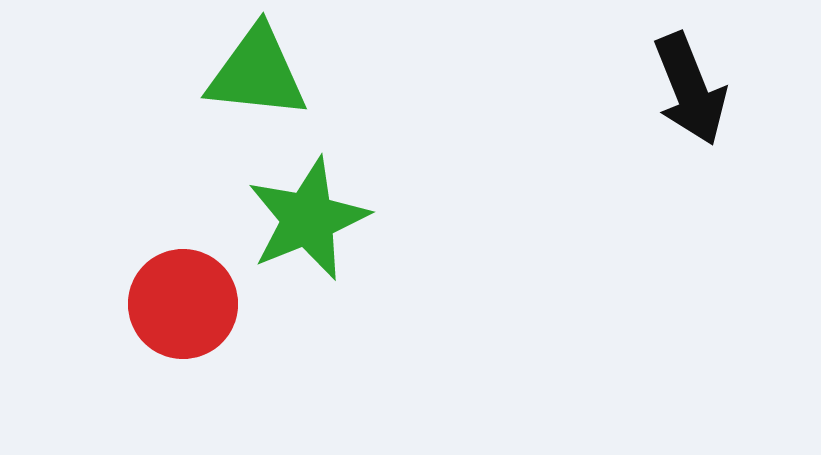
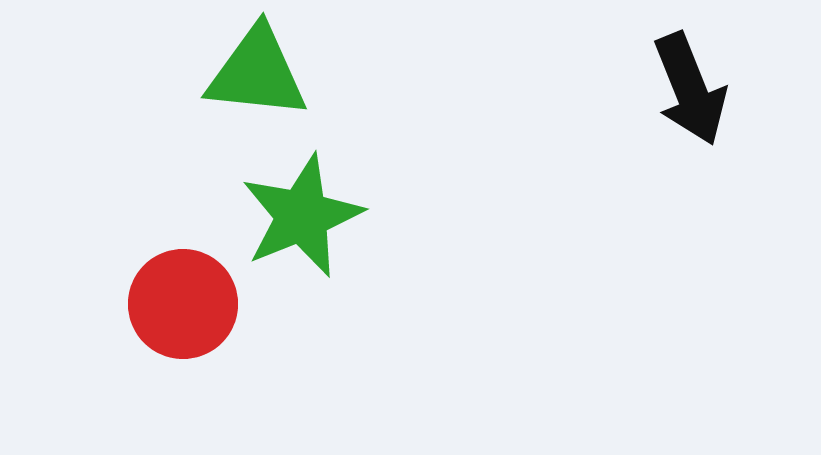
green star: moved 6 px left, 3 px up
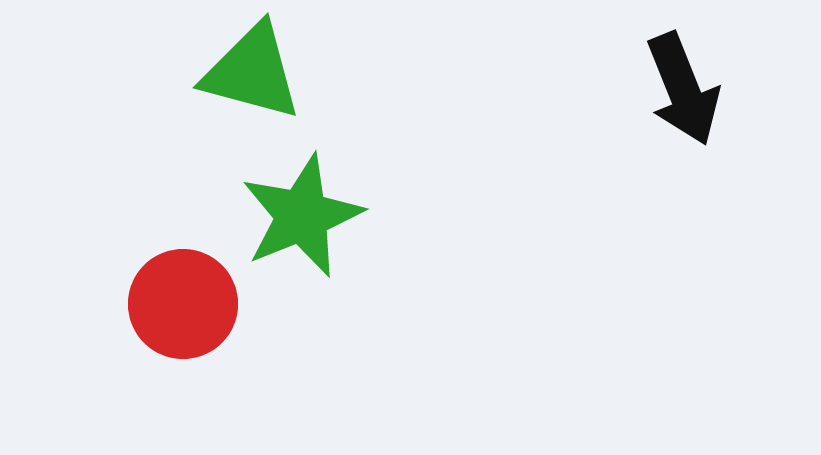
green triangle: moved 5 px left, 1 px up; rotated 9 degrees clockwise
black arrow: moved 7 px left
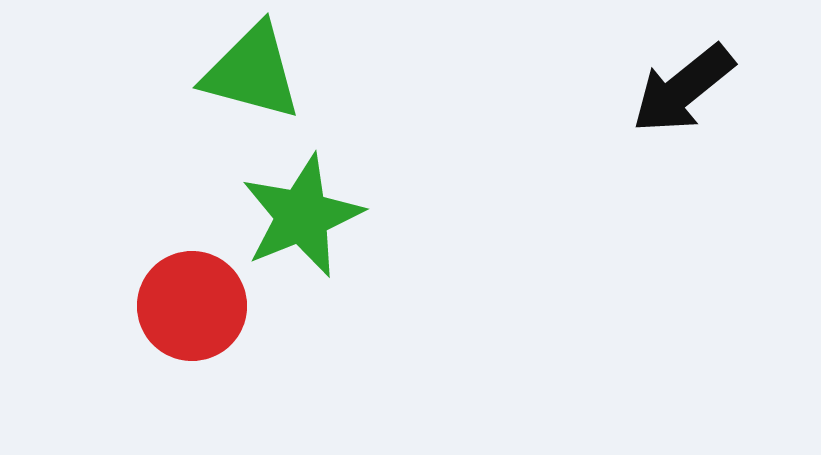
black arrow: rotated 73 degrees clockwise
red circle: moved 9 px right, 2 px down
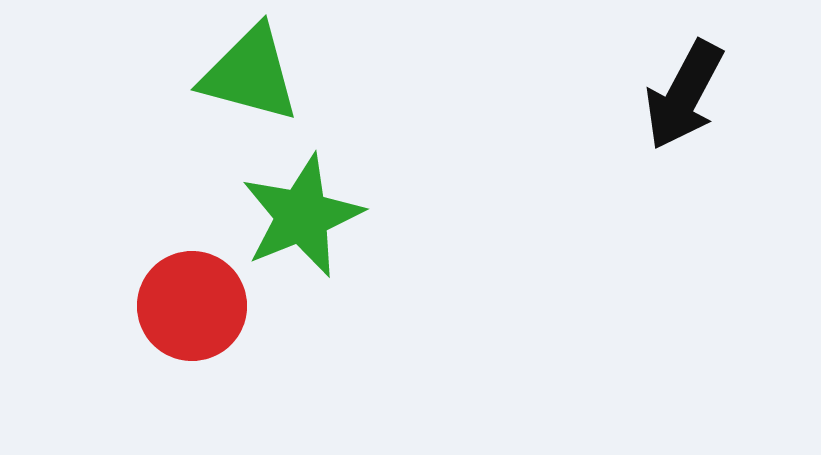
green triangle: moved 2 px left, 2 px down
black arrow: moved 1 px right, 6 px down; rotated 23 degrees counterclockwise
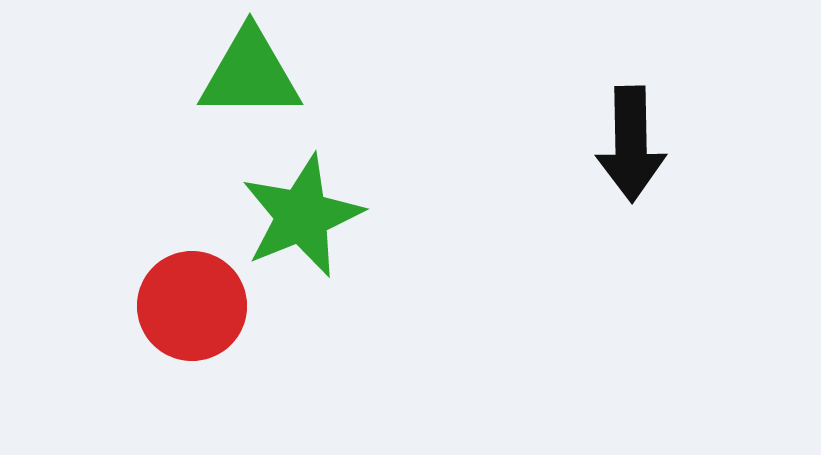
green triangle: rotated 15 degrees counterclockwise
black arrow: moved 53 px left, 49 px down; rotated 29 degrees counterclockwise
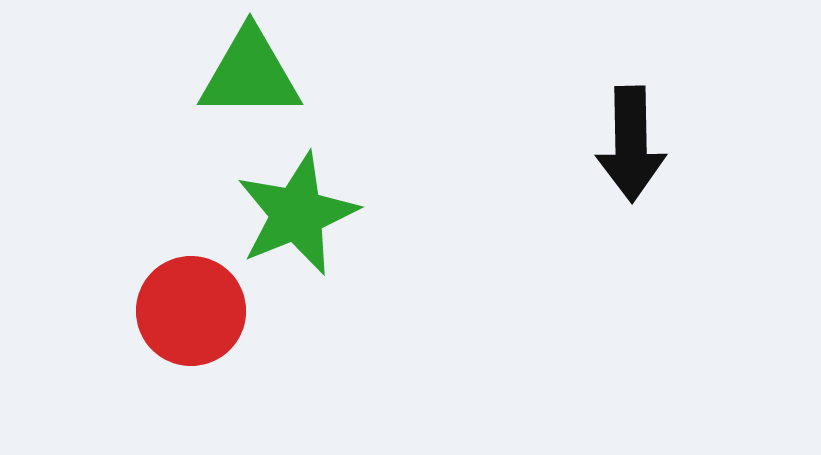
green star: moved 5 px left, 2 px up
red circle: moved 1 px left, 5 px down
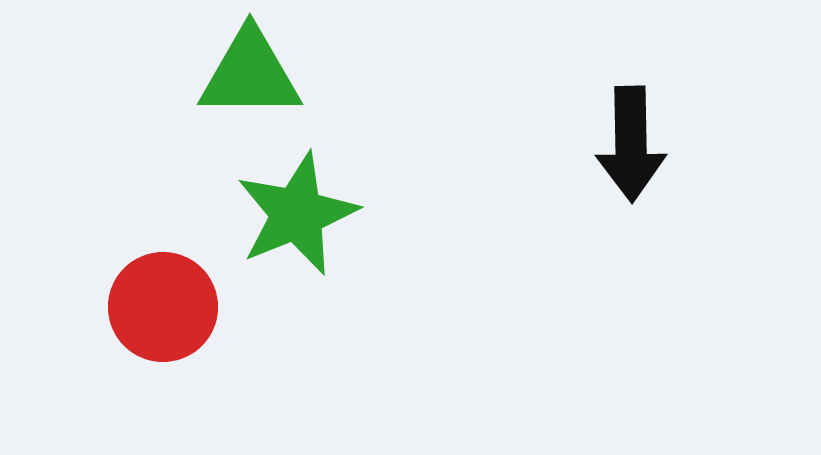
red circle: moved 28 px left, 4 px up
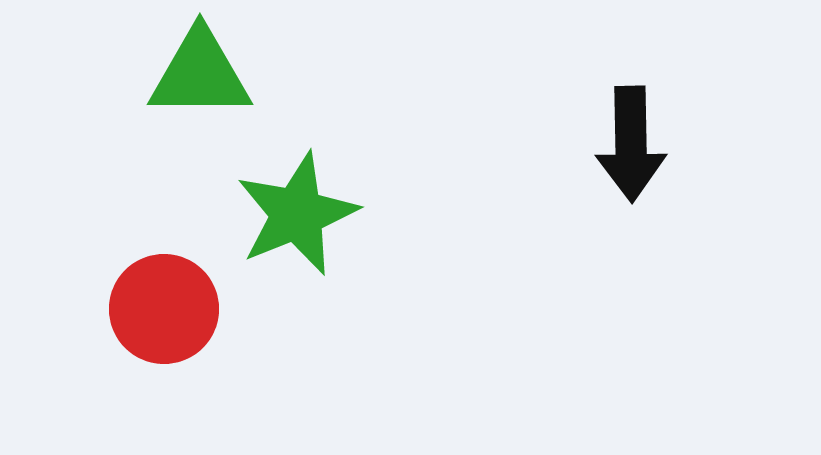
green triangle: moved 50 px left
red circle: moved 1 px right, 2 px down
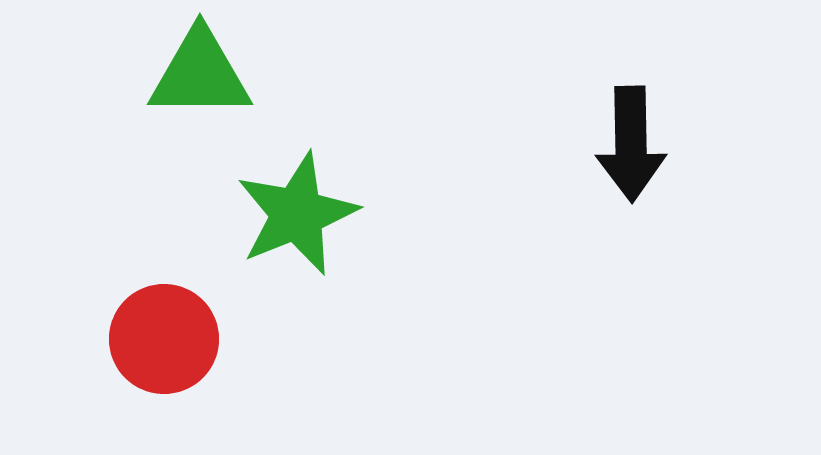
red circle: moved 30 px down
